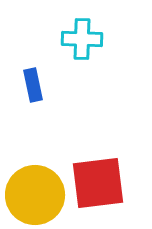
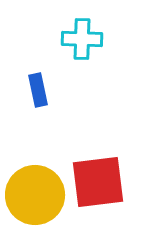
blue rectangle: moved 5 px right, 5 px down
red square: moved 1 px up
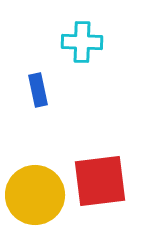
cyan cross: moved 3 px down
red square: moved 2 px right, 1 px up
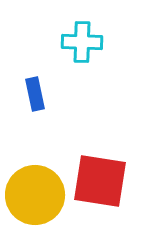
blue rectangle: moved 3 px left, 4 px down
red square: rotated 16 degrees clockwise
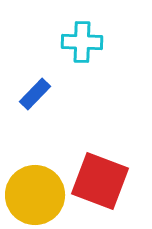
blue rectangle: rotated 56 degrees clockwise
red square: rotated 12 degrees clockwise
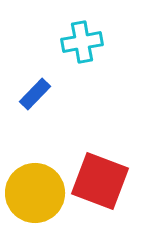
cyan cross: rotated 12 degrees counterclockwise
yellow circle: moved 2 px up
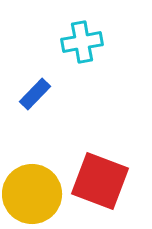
yellow circle: moved 3 px left, 1 px down
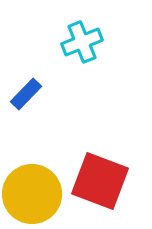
cyan cross: rotated 12 degrees counterclockwise
blue rectangle: moved 9 px left
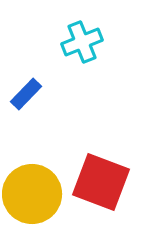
red square: moved 1 px right, 1 px down
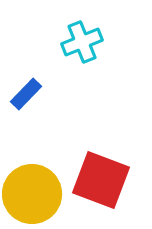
red square: moved 2 px up
